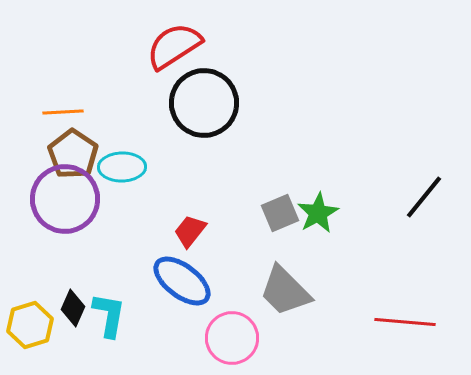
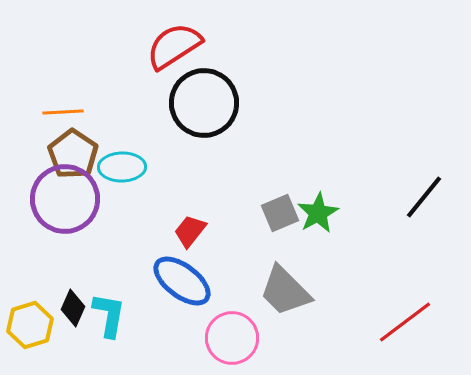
red line: rotated 42 degrees counterclockwise
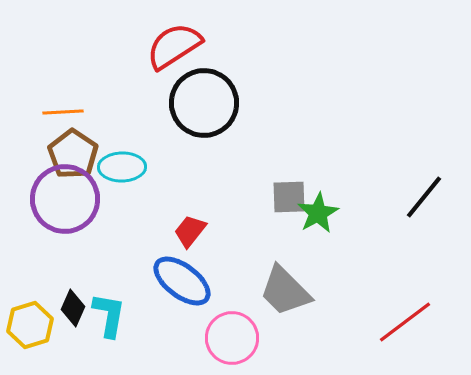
gray square: moved 9 px right, 16 px up; rotated 21 degrees clockwise
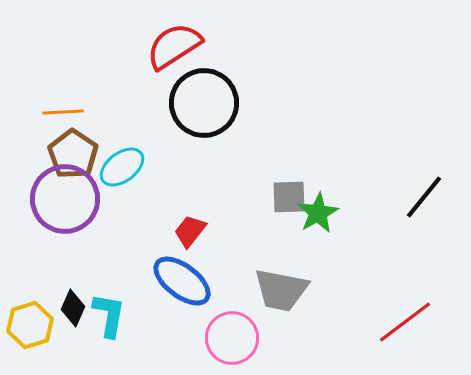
cyan ellipse: rotated 36 degrees counterclockwise
gray trapezoid: moved 4 px left, 1 px up; rotated 34 degrees counterclockwise
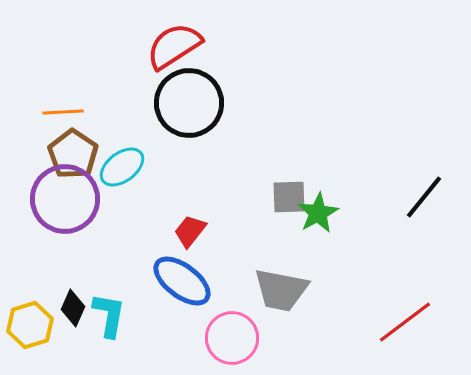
black circle: moved 15 px left
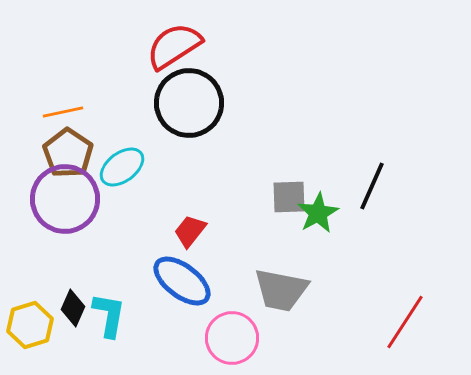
orange line: rotated 9 degrees counterclockwise
brown pentagon: moved 5 px left, 1 px up
black line: moved 52 px left, 11 px up; rotated 15 degrees counterclockwise
red line: rotated 20 degrees counterclockwise
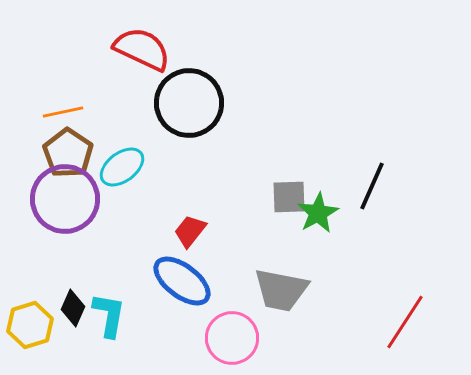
red semicircle: moved 32 px left, 3 px down; rotated 58 degrees clockwise
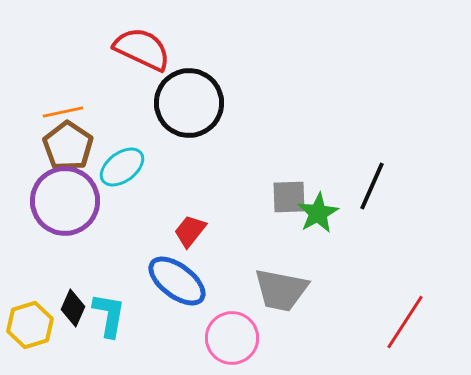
brown pentagon: moved 7 px up
purple circle: moved 2 px down
blue ellipse: moved 5 px left
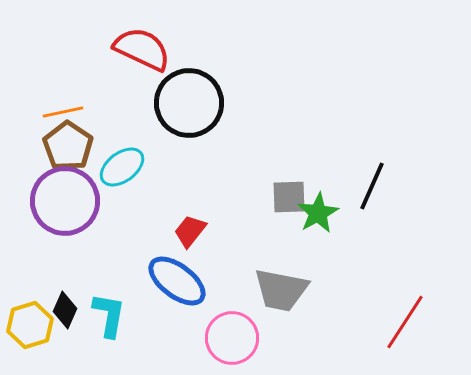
black diamond: moved 8 px left, 2 px down
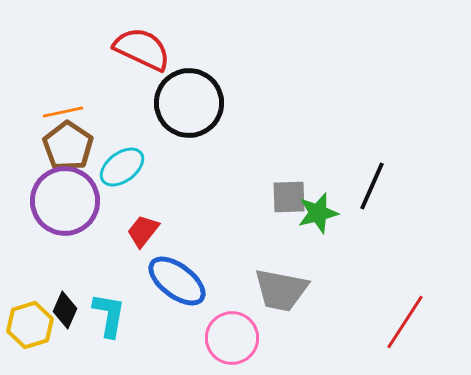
green star: rotated 15 degrees clockwise
red trapezoid: moved 47 px left
